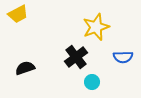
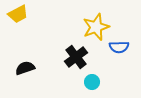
blue semicircle: moved 4 px left, 10 px up
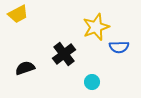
black cross: moved 12 px left, 3 px up
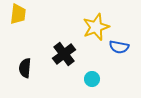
yellow trapezoid: rotated 55 degrees counterclockwise
blue semicircle: rotated 12 degrees clockwise
black semicircle: rotated 66 degrees counterclockwise
cyan circle: moved 3 px up
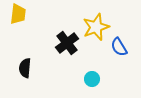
blue semicircle: rotated 48 degrees clockwise
black cross: moved 3 px right, 11 px up
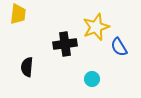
black cross: moved 2 px left, 1 px down; rotated 30 degrees clockwise
black semicircle: moved 2 px right, 1 px up
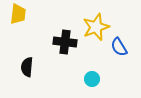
black cross: moved 2 px up; rotated 15 degrees clockwise
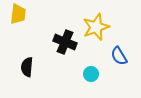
black cross: rotated 15 degrees clockwise
blue semicircle: moved 9 px down
cyan circle: moved 1 px left, 5 px up
